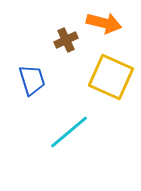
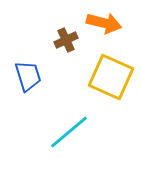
blue trapezoid: moved 4 px left, 4 px up
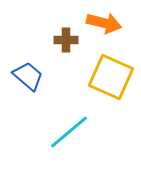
brown cross: rotated 25 degrees clockwise
blue trapezoid: rotated 32 degrees counterclockwise
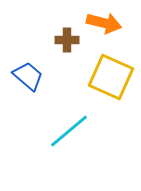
brown cross: moved 1 px right
cyan line: moved 1 px up
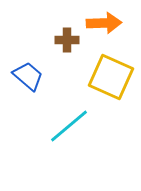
orange arrow: rotated 16 degrees counterclockwise
cyan line: moved 5 px up
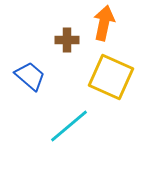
orange arrow: rotated 76 degrees counterclockwise
blue trapezoid: moved 2 px right
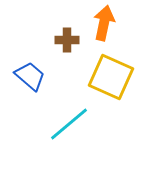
cyan line: moved 2 px up
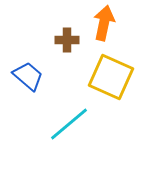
blue trapezoid: moved 2 px left
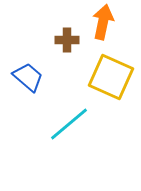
orange arrow: moved 1 px left, 1 px up
blue trapezoid: moved 1 px down
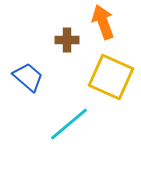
orange arrow: rotated 32 degrees counterclockwise
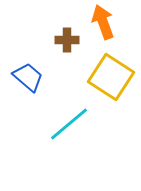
yellow square: rotated 9 degrees clockwise
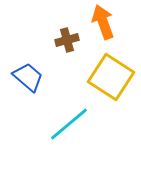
brown cross: rotated 15 degrees counterclockwise
